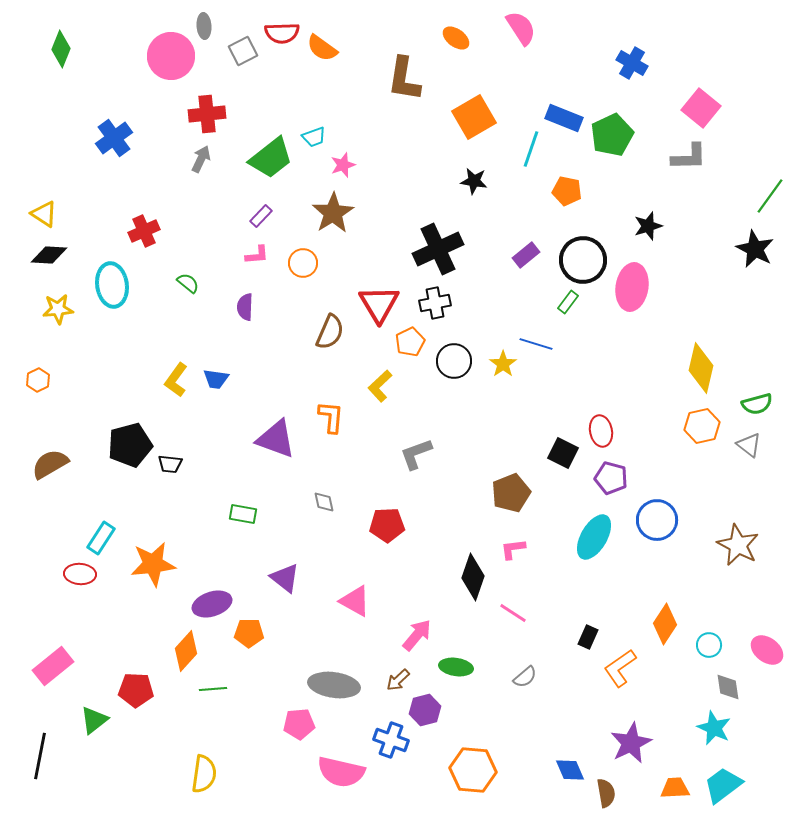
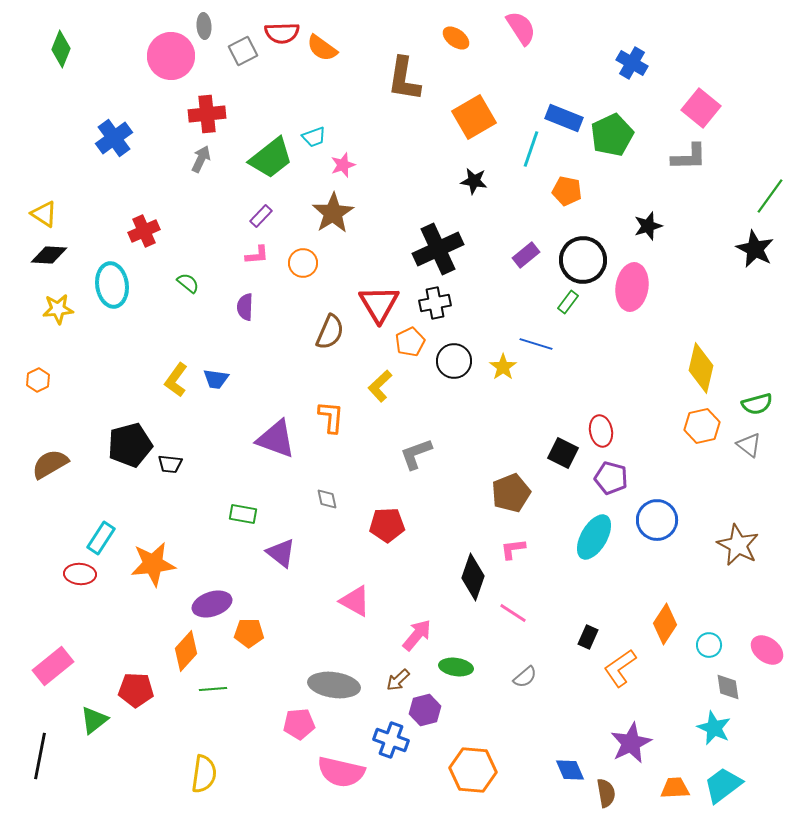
yellow star at (503, 364): moved 3 px down
gray diamond at (324, 502): moved 3 px right, 3 px up
purple triangle at (285, 578): moved 4 px left, 25 px up
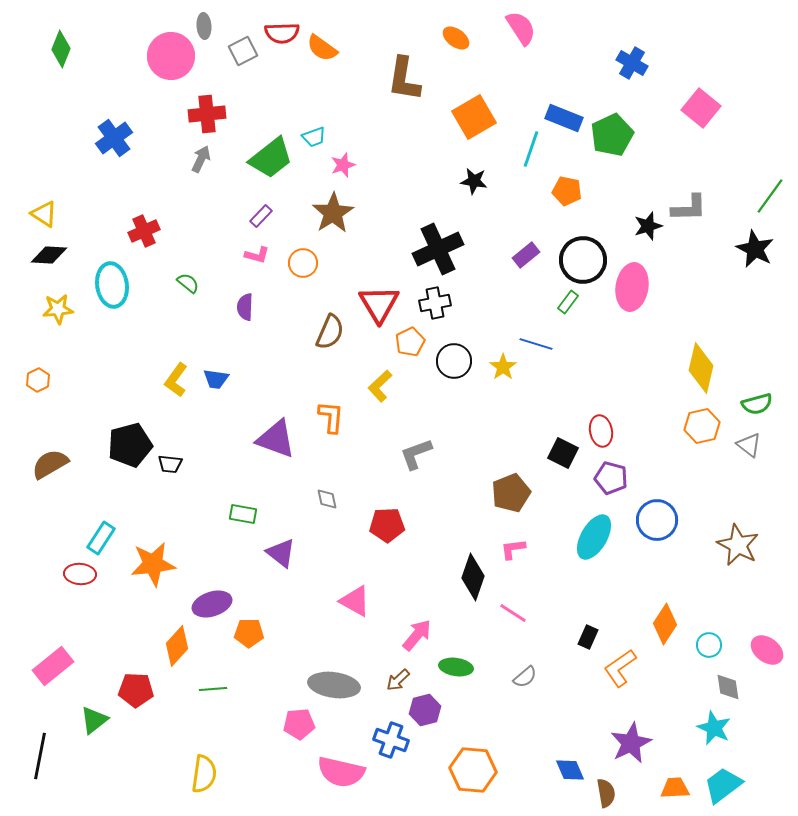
gray L-shape at (689, 157): moved 51 px down
pink L-shape at (257, 255): rotated 20 degrees clockwise
orange diamond at (186, 651): moved 9 px left, 5 px up
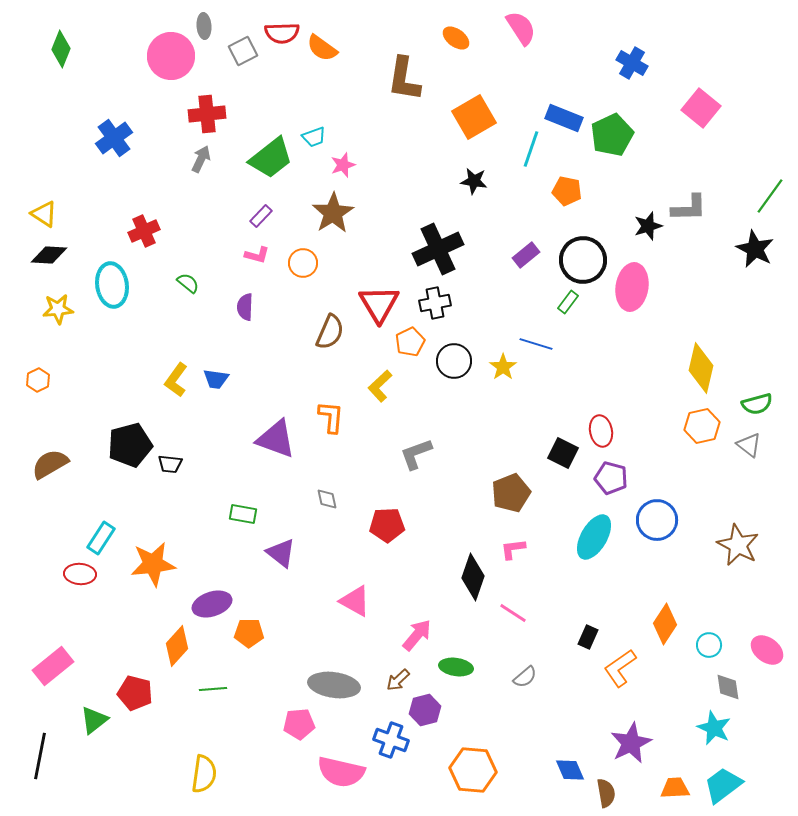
red pentagon at (136, 690): moved 1 px left, 3 px down; rotated 12 degrees clockwise
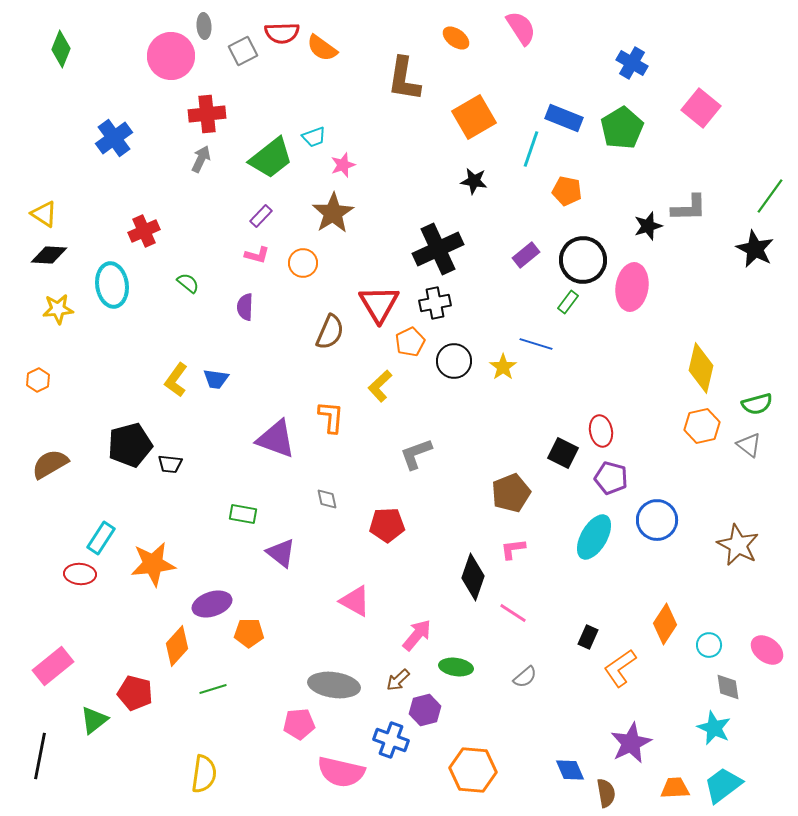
green pentagon at (612, 135): moved 10 px right, 7 px up; rotated 6 degrees counterclockwise
green line at (213, 689): rotated 12 degrees counterclockwise
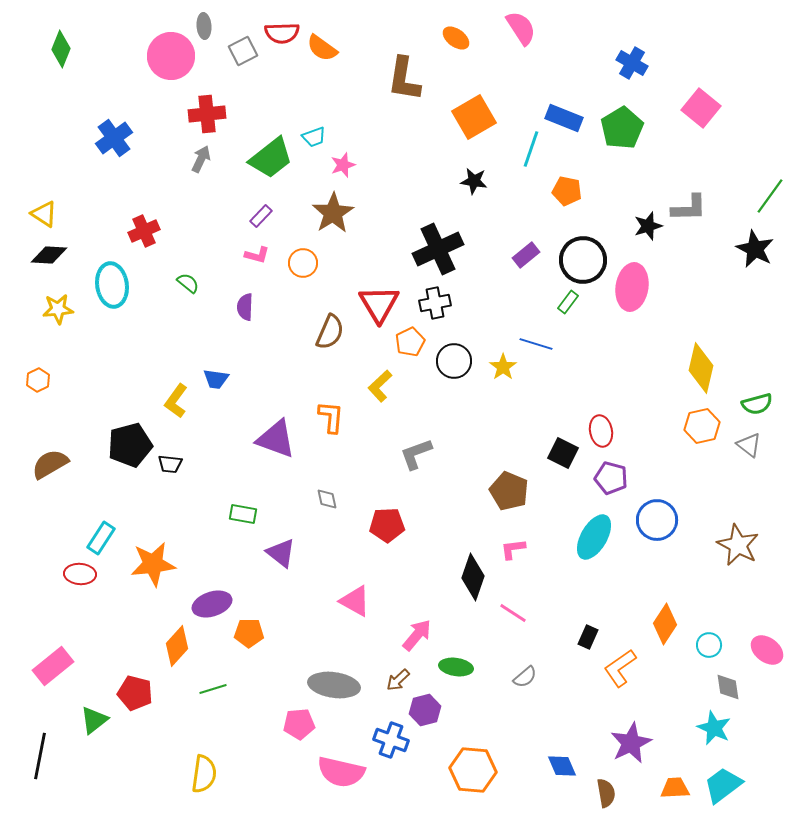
yellow L-shape at (176, 380): moved 21 px down
brown pentagon at (511, 493): moved 2 px left, 2 px up; rotated 27 degrees counterclockwise
blue diamond at (570, 770): moved 8 px left, 4 px up
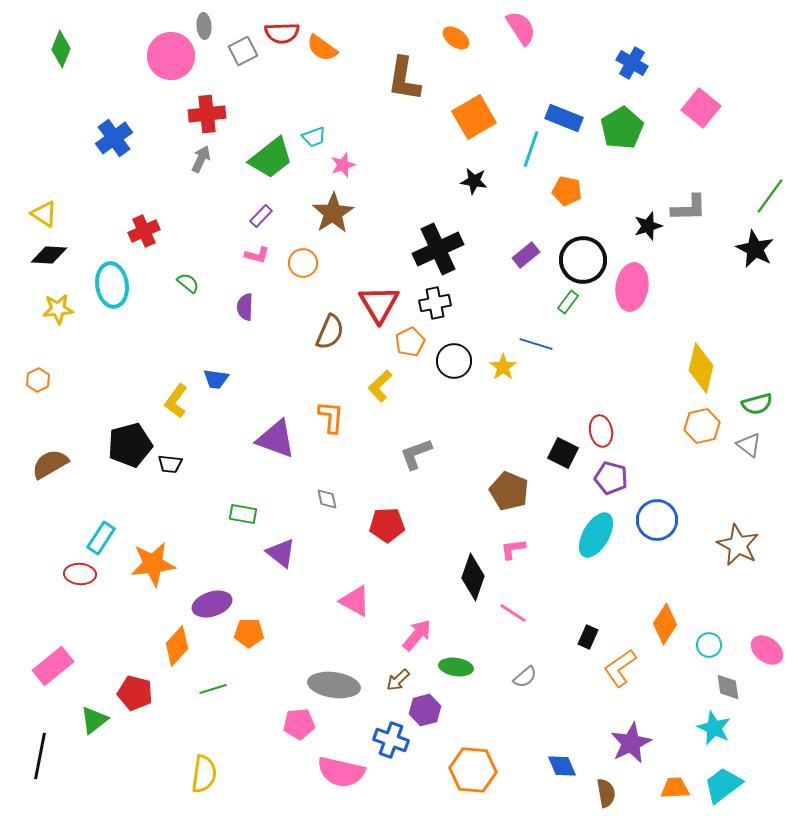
cyan ellipse at (594, 537): moved 2 px right, 2 px up
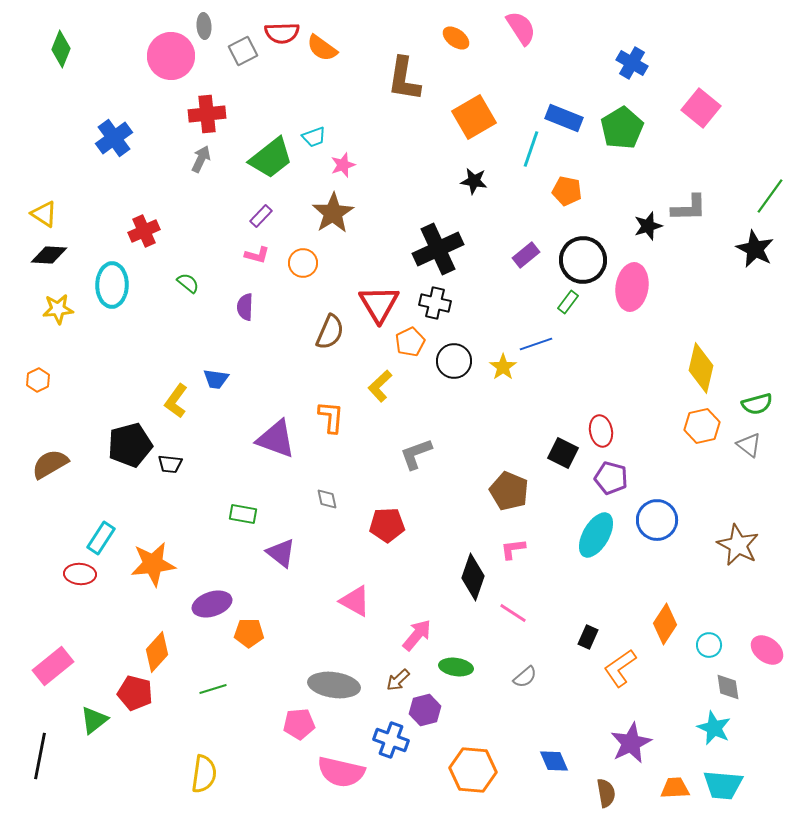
cyan ellipse at (112, 285): rotated 9 degrees clockwise
black cross at (435, 303): rotated 24 degrees clockwise
blue line at (536, 344): rotated 36 degrees counterclockwise
orange diamond at (177, 646): moved 20 px left, 6 px down
blue diamond at (562, 766): moved 8 px left, 5 px up
cyan trapezoid at (723, 785): rotated 138 degrees counterclockwise
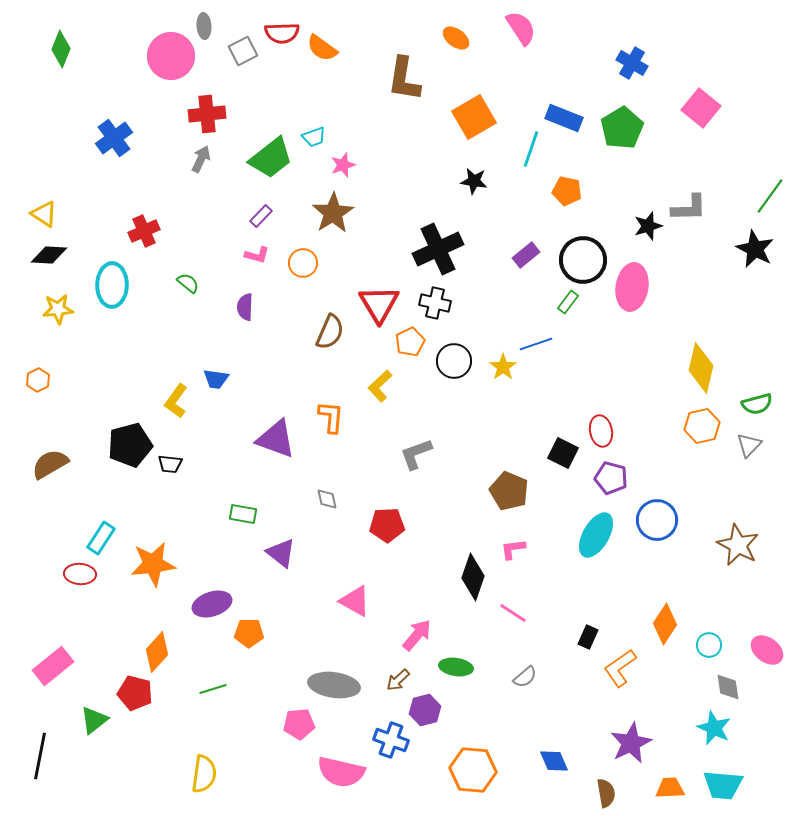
gray triangle at (749, 445): rotated 36 degrees clockwise
orange trapezoid at (675, 788): moved 5 px left
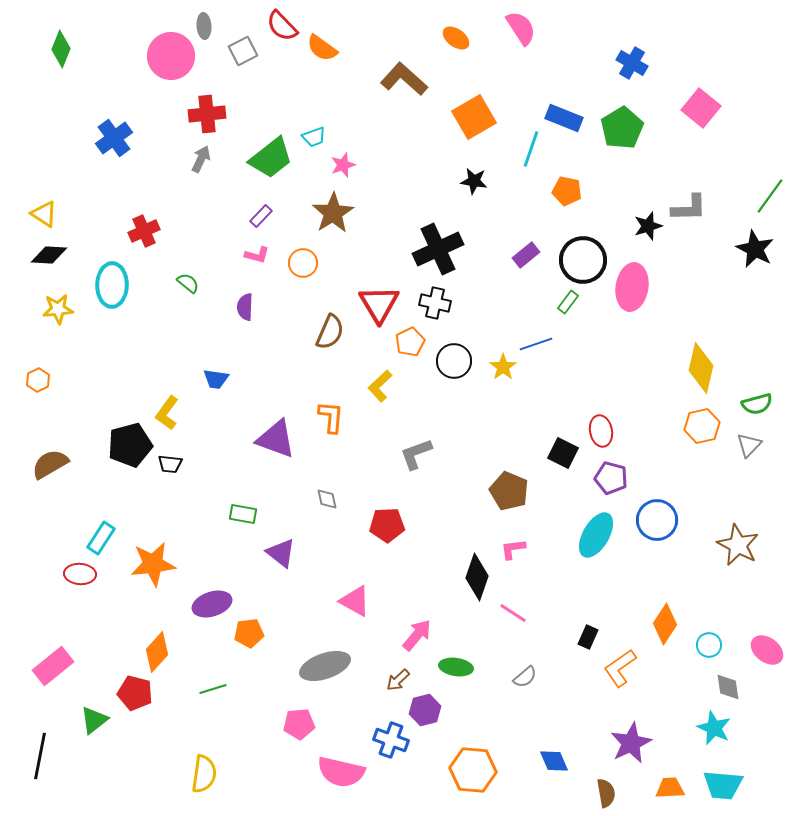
red semicircle at (282, 33): moved 7 px up; rotated 48 degrees clockwise
brown L-shape at (404, 79): rotated 123 degrees clockwise
yellow L-shape at (176, 401): moved 9 px left, 12 px down
black diamond at (473, 577): moved 4 px right
orange pentagon at (249, 633): rotated 8 degrees counterclockwise
gray ellipse at (334, 685): moved 9 px left, 19 px up; rotated 27 degrees counterclockwise
